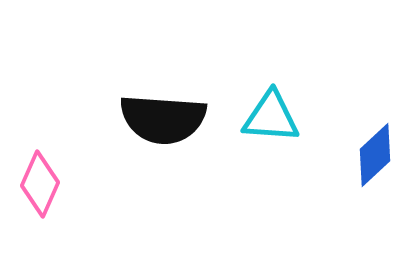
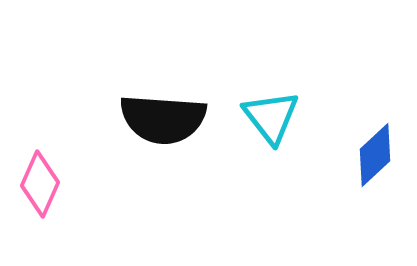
cyan triangle: rotated 48 degrees clockwise
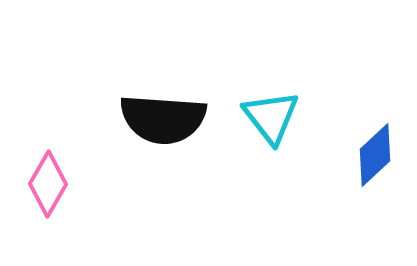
pink diamond: moved 8 px right; rotated 6 degrees clockwise
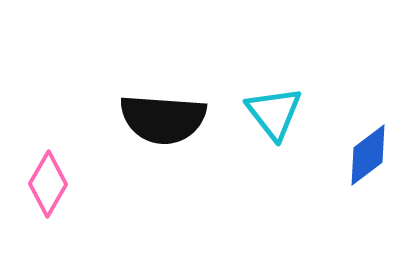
cyan triangle: moved 3 px right, 4 px up
blue diamond: moved 7 px left; rotated 6 degrees clockwise
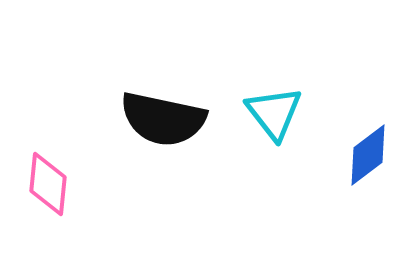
black semicircle: rotated 8 degrees clockwise
pink diamond: rotated 24 degrees counterclockwise
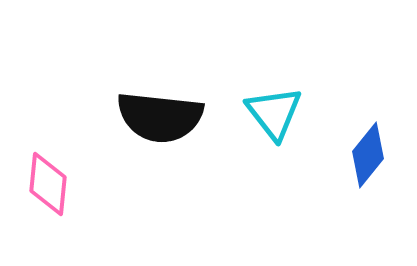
black semicircle: moved 3 px left, 2 px up; rotated 6 degrees counterclockwise
blue diamond: rotated 14 degrees counterclockwise
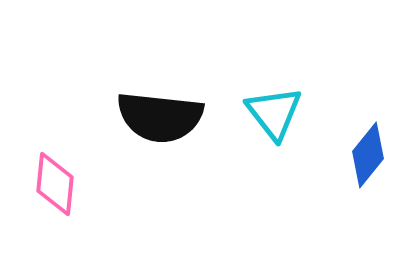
pink diamond: moved 7 px right
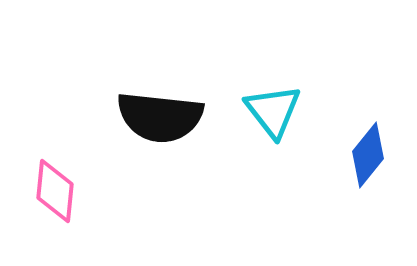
cyan triangle: moved 1 px left, 2 px up
pink diamond: moved 7 px down
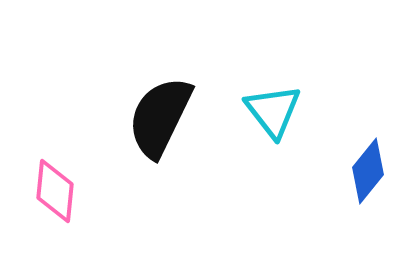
black semicircle: rotated 110 degrees clockwise
blue diamond: moved 16 px down
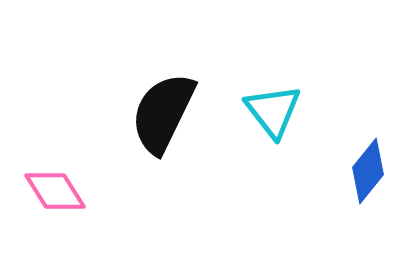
black semicircle: moved 3 px right, 4 px up
pink diamond: rotated 38 degrees counterclockwise
